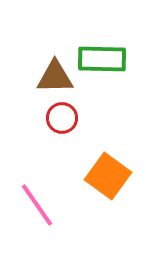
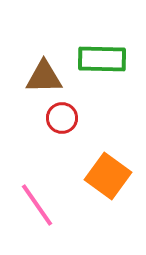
brown triangle: moved 11 px left
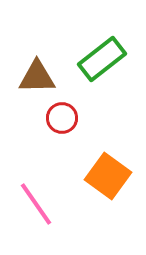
green rectangle: rotated 39 degrees counterclockwise
brown triangle: moved 7 px left
pink line: moved 1 px left, 1 px up
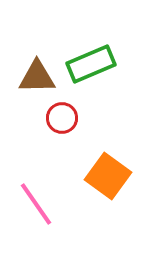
green rectangle: moved 11 px left, 5 px down; rotated 15 degrees clockwise
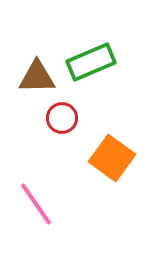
green rectangle: moved 2 px up
orange square: moved 4 px right, 18 px up
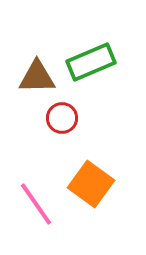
orange square: moved 21 px left, 26 px down
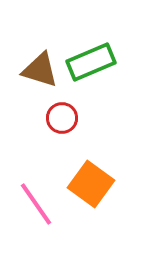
brown triangle: moved 3 px right, 7 px up; rotated 18 degrees clockwise
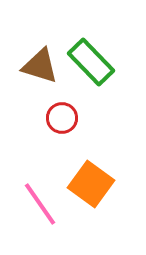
green rectangle: rotated 69 degrees clockwise
brown triangle: moved 4 px up
pink line: moved 4 px right
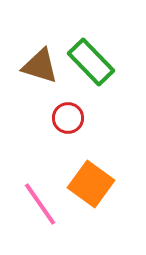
red circle: moved 6 px right
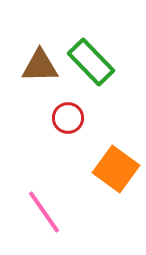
brown triangle: rotated 18 degrees counterclockwise
orange square: moved 25 px right, 15 px up
pink line: moved 4 px right, 8 px down
